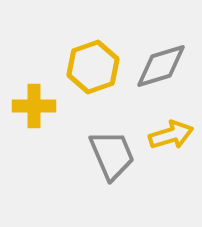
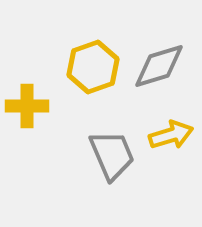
gray diamond: moved 2 px left
yellow cross: moved 7 px left
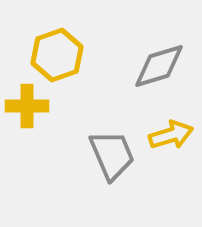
yellow hexagon: moved 36 px left, 12 px up
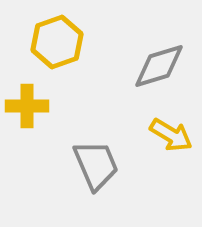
yellow hexagon: moved 13 px up
yellow arrow: rotated 48 degrees clockwise
gray trapezoid: moved 16 px left, 10 px down
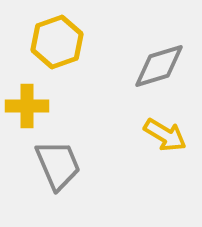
yellow arrow: moved 6 px left
gray trapezoid: moved 38 px left
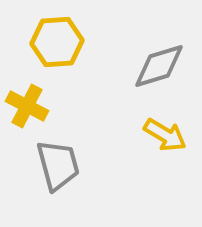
yellow hexagon: rotated 15 degrees clockwise
yellow cross: rotated 27 degrees clockwise
gray trapezoid: rotated 8 degrees clockwise
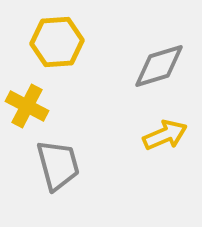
yellow arrow: rotated 54 degrees counterclockwise
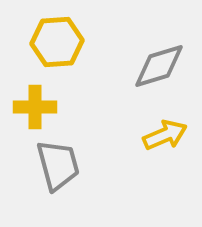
yellow cross: moved 8 px right, 1 px down; rotated 27 degrees counterclockwise
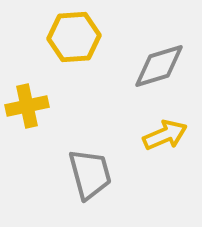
yellow hexagon: moved 17 px right, 5 px up
yellow cross: moved 8 px left, 1 px up; rotated 12 degrees counterclockwise
gray trapezoid: moved 32 px right, 9 px down
